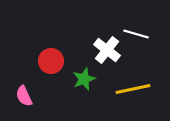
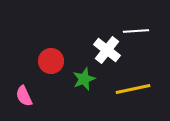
white line: moved 3 px up; rotated 20 degrees counterclockwise
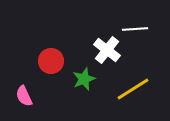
white line: moved 1 px left, 2 px up
yellow line: rotated 20 degrees counterclockwise
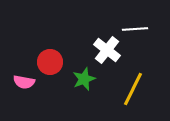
red circle: moved 1 px left, 1 px down
yellow line: rotated 32 degrees counterclockwise
pink semicircle: moved 14 px up; rotated 55 degrees counterclockwise
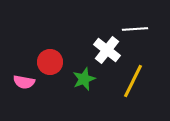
yellow line: moved 8 px up
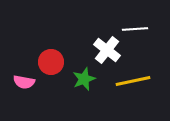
red circle: moved 1 px right
yellow line: rotated 52 degrees clockwise
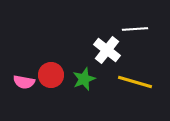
red circle: moved 13 px down
yellow line: moved 2 px right, 1 px down; rotated 28 degrees clockwise
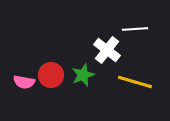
green star: moved 1 px left, 4 px up
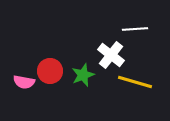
white cross: moved 4 px right, 5 px down
red circle: moved 1 px left, 4 px up
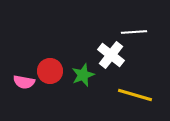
white line: moved 1 px left, 3 px down
yellow line: moved 13 px down
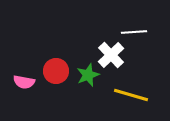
white cross: rotated 8 degrees clockwise
red circle: moved 6 px right
green star: moved 5 px right
yellow line: moved 4 px left
